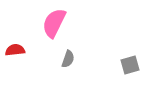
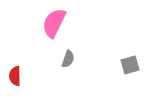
red semicircle: moved 26 px down; rotated 84 degrees counterclockwise
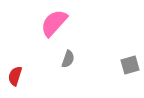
pink semicircle: rotated 16 degrees clockwise
red semicircle: rotated 18 degrees clockwise
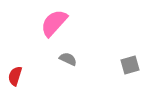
gray semicircle: rotated 84 degrees counterclockwise
